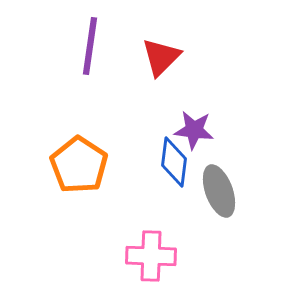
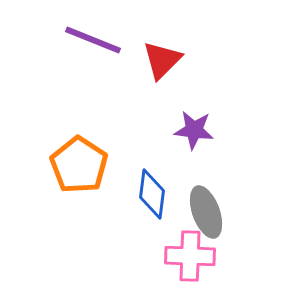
purple line: moved 3 px right, 6 px up; rotated 76 degrees counterclockwise
red triangle: moved 1 px right, 3 px down
blue diamond: moved 22 px left, 32 px down
gray ellipse: moved 13 px left, 21 px down
pink cross: moved 39 px right
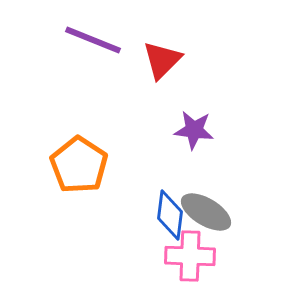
blue diamond: moved 18 px right, 21 px down
gray ellipse: rotated 39 degrees counterclockwise
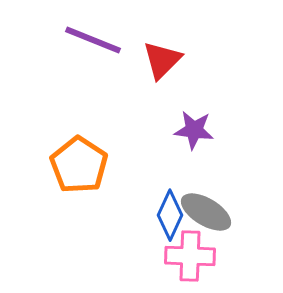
blue diamond: rotated 18 degrees clockwise
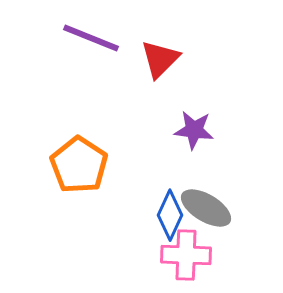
purple line: moved 2 px left, 2 px up
red triangle: moved 2 px left, 1 px up
gray ellipse: moved 4 px up
pink cross: moved 4 px left, 1 px up
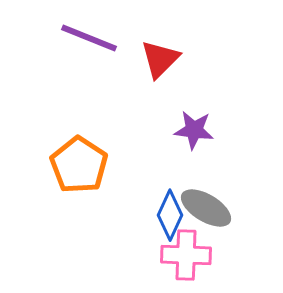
purple line: moved 2 px left
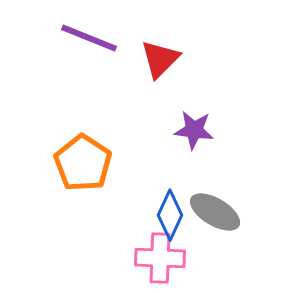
orange pentagon: moved 4 px right, 2 px up
gray ellipse: moved 9 px right, 4 px down
pink cross: moved 26 px left, 3 px down
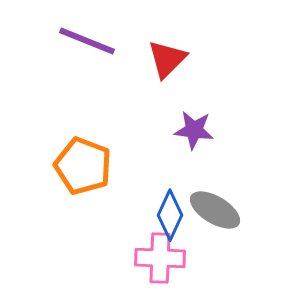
purple line: moved 2 px left, 3 px down
red triangle: moved 7 px right
orange pentagon: moved 3 px down; rotated 12 degrees counterclockwise
gray ellipse: moved 2 px up
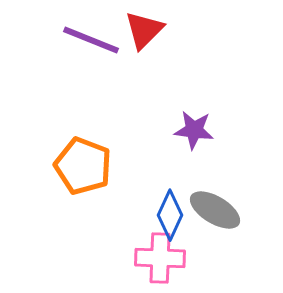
purple line: moved 4 px right, 1 px up
red triangle: moved 23 px left, 29 px up
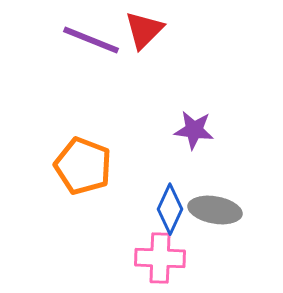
gray ellipse: rotated 21 degrees counterclockwise
blue diamond: moved 6 px up
